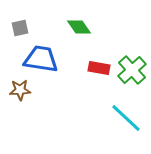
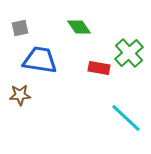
blue trapezoid: moved 1 px left, 1 px down
green cross: moved 3 px left, 17 px up
brown star: moved 5 px down
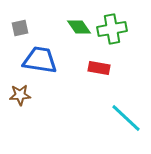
green cross: moved 17 px left, 24 px up; rotated 32 degrees clockwise
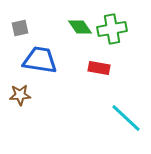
green diamond: moved 1 px right
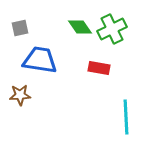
green cross: rotated 16 degrees counterclockwise
cyan line: moved 1 px up; rotated 44 degrees clockwise
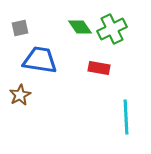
brown star: rotated 25 degrees counterclockwise
